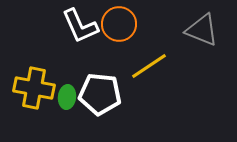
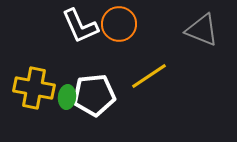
yellow line: moved 10 px down
white pentagon: moved 6 px left, 1 px down; rotated 12 degrees counterclockwise
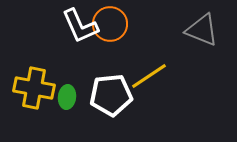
orange circle: moved 9 px left
white pentagon: moved 17 px right
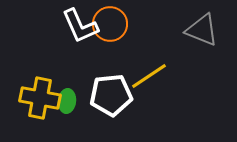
yellow cross: moved 6 px right, 10 px down
green ellipse: moved 4 px down
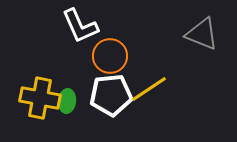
orange circle: moved 32 px down
gray triangle: moved 4 px down
yellow line: moved 13 px down
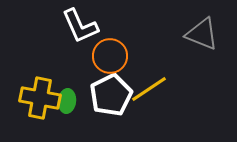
white pentagon: rotated 21 degrees counterclockwise
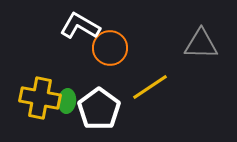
white L-shape: rotated 144 degrees clockwise
gray triangle: moved 1 px left, 10 px down; rotated 21 degrees counterclockwise
orange circle: moved 8 px up
yellow line: moved 1 px right, 2 px up
white pentagon: moved 12 px left, 14 px down; rotated 9 degrees counterclockwise
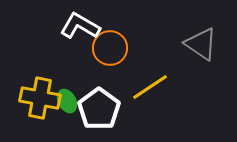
gray triangle: rotated 33 degrees clockwise
green ellipse: rotated 35 degrees counterclockwise
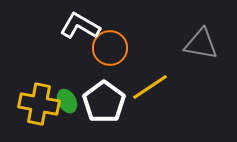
gray triangle: rotated 24 degrees counterclockwise
yellow cross: moved 1 px left, 6 px down
white pentagon: moved 5 px right, 7 px up
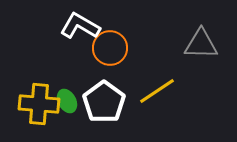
gray triangle: rotated 9 degrees counterclockwise
yellow line: moved 7 px right, 4 px down
yellow cross: rotated 6 degrees counterclockwise
